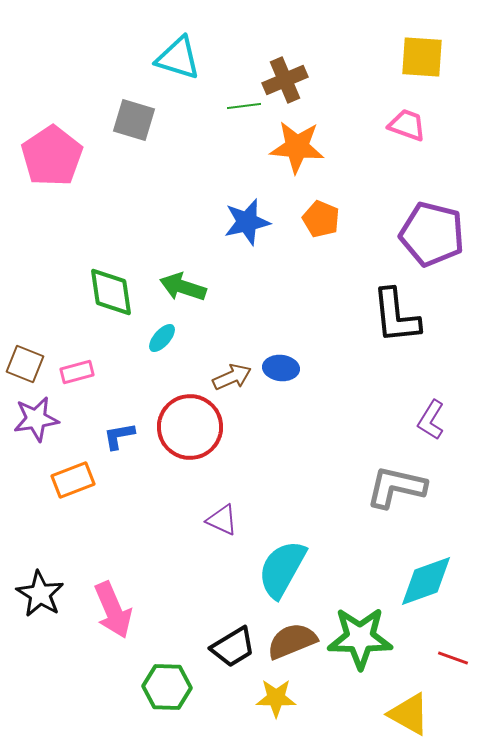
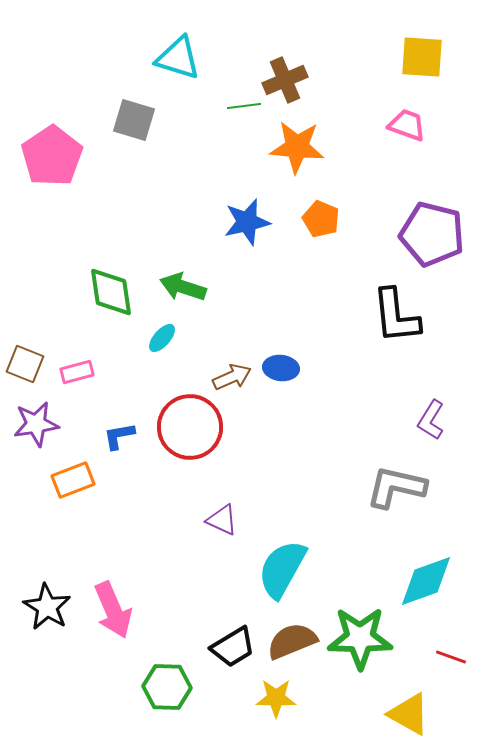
purple star: moved 5 px down
black star: moved 7 px right, 13 px down
red line: moved 2 px left, 1 px up
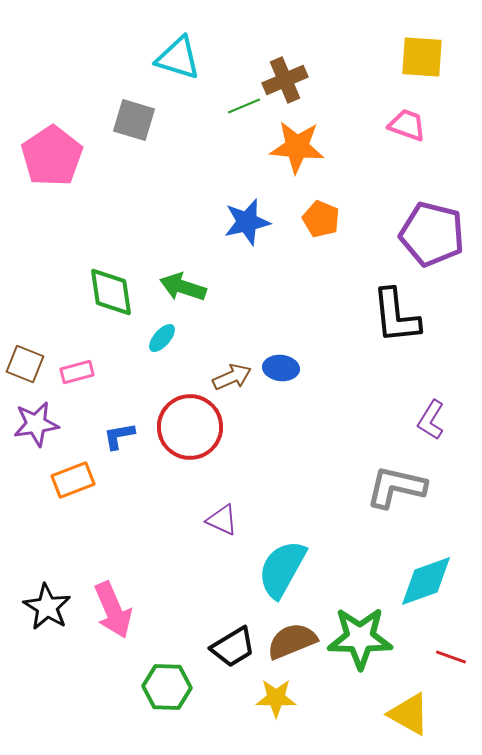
green line: rotated 16 degrees counterclockwise
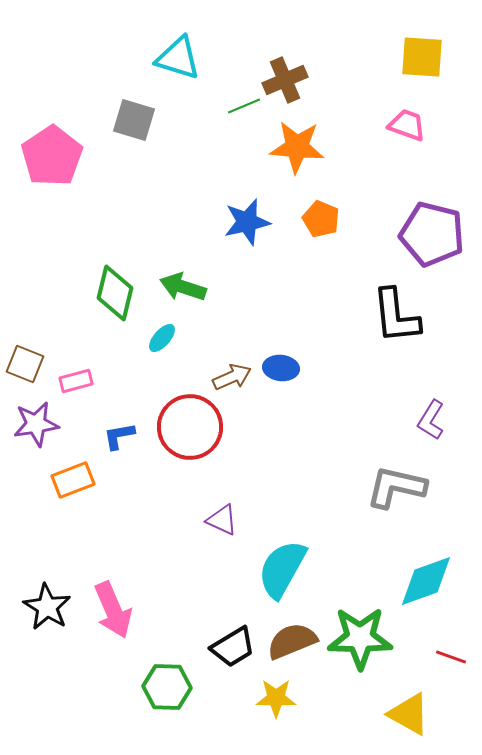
green diamond: moved 4 px right, 1 px down; rotated 22 degrees clockwise
pink rectangle: moved 1 px left, 9 px down
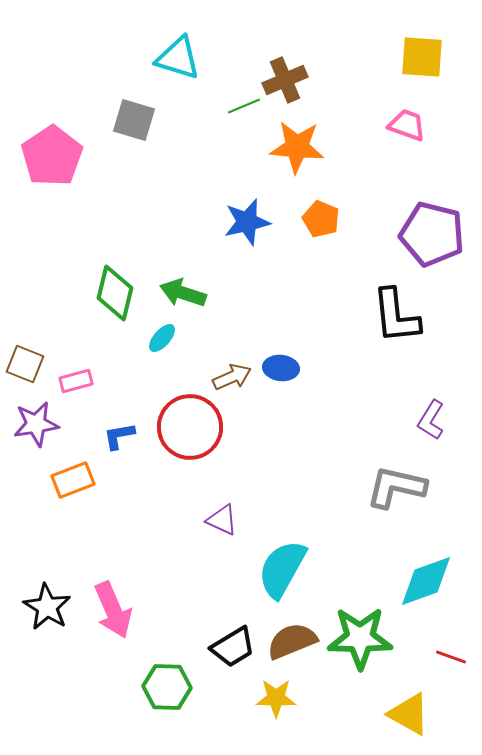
green arrow: moved 6 px down
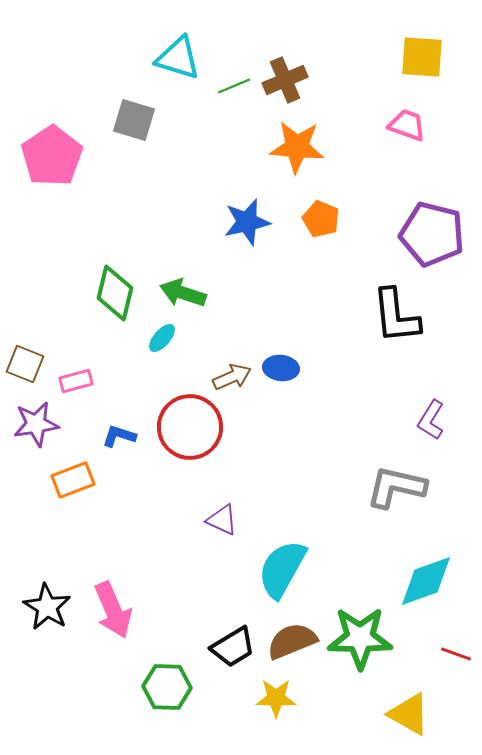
green line: moved 10 px left, 20 px up
blue L-shape: rotated 28 degrees clockwise
red line: moved 5 px right, 3 px up
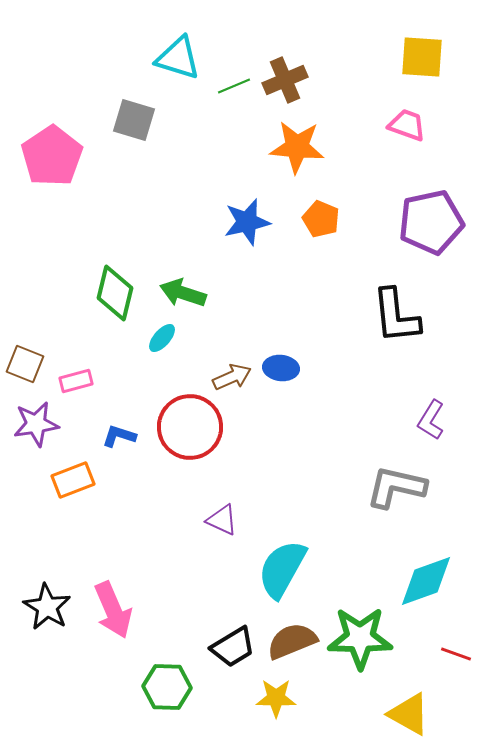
purple pentagon: moved 1 px left, 12 px up; rotated 26 degrees counterclockwise
